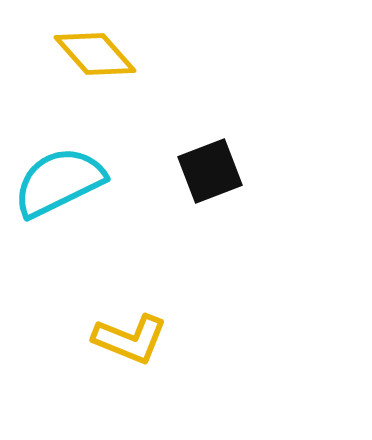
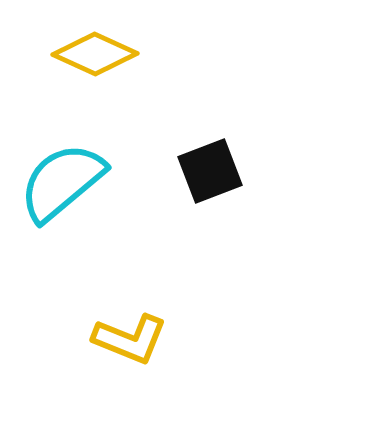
yellow diamond: rotated 24 degrees counterclockwise
cyan semicircle: moved 3 px right; rotated 14 degrees counterclockwise
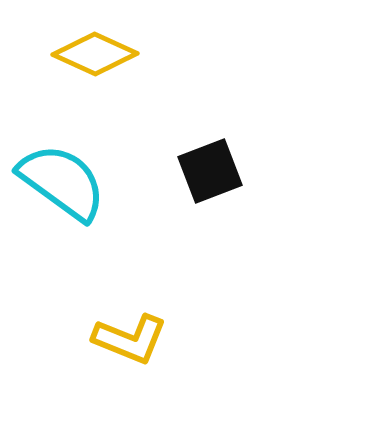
cyan semicircle: rotated 76 degrees clockwise
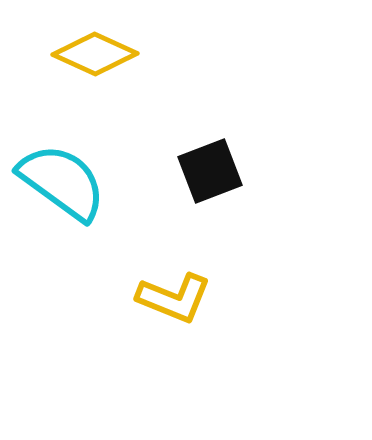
yellow L-shape: moved 44 px right, 41 px up
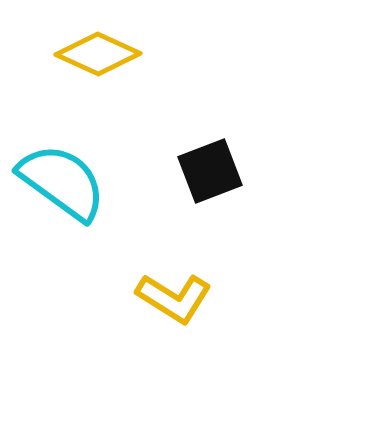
yellow diamond: moved 3 px right
yellow L-shape: rotated 10 degrees clockwise
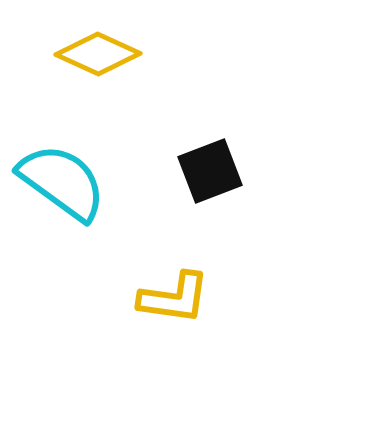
yellow L-shape: rotated 24 degrees counterclockwise
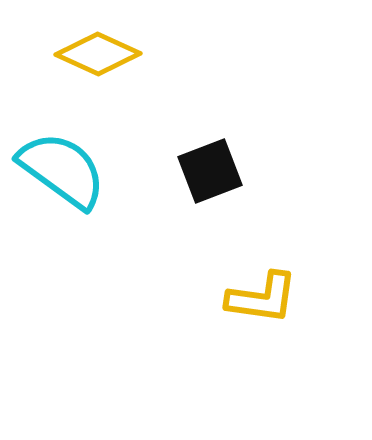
cyan semicircle: moved 12 px up
yellow L-shape: moved 88 px right
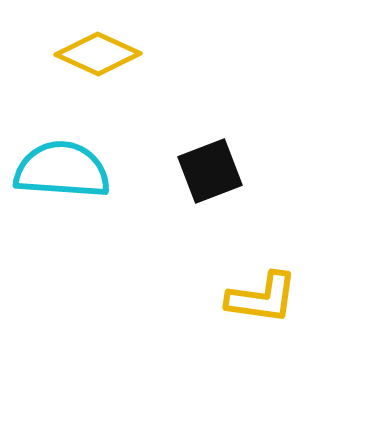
cyan semicircle: rotated 32 degrees counterclockwise
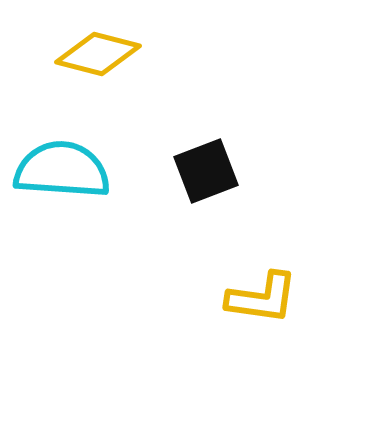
yellow diamond: rotated 10 degrees counterclockwise
black square: moved 4 px left
